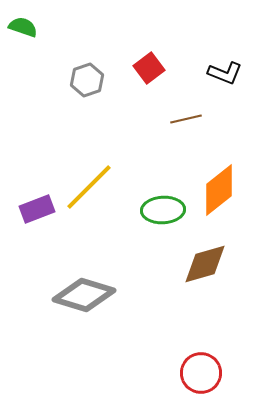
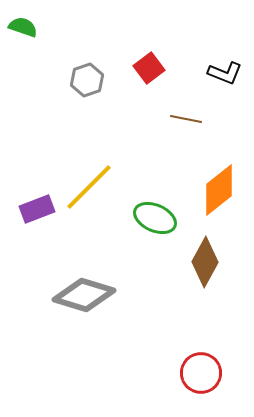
brown line: rotated 24 degrees clockwise
green ellipse: moved 8 px left, 8 px down; rotated 27 degrees clockwise
brown diamond: moved 2 px up; rotated 45 degrees counterclockwise
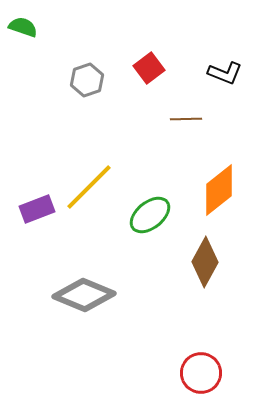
brown line: rotated 12 degrees counterclockwise
green ellipse: moved 5 px left, 3 px up; rotated 63 degrees counterclockwise
gray diamond: rotated 6 degrees clockwise
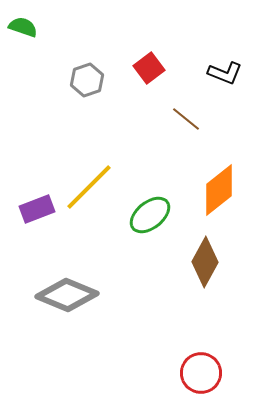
brown line: rotated 40 degrees clockwise
gray diamond: moved 17 px left
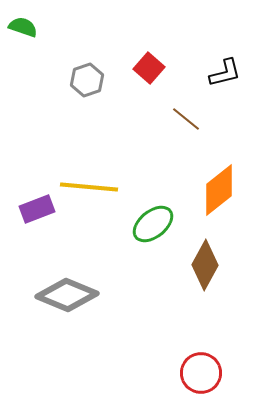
red square: rotated 12 degrees counterclockwise
black L-shape: rotated 36 degrees counterclockwise
yellow line: rotated 50 degrees clockwise
green ellipse: moved 3 px right, 9 px down
brown diamond: moved 3 px down
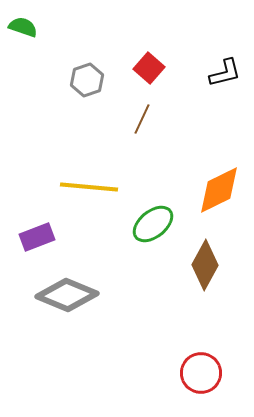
brown line: moved 44 px left; rotated 76 degrees clockwise
orange diamond: rotated 12 degrees clockwise
purple rectangle: moved 28 px down
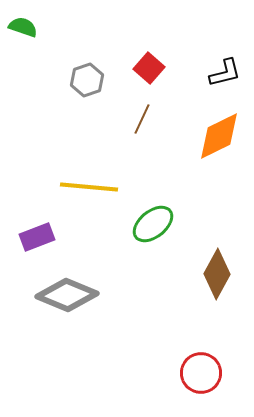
orange diamond: moved 54 px up
brown diamond: moved 12 px right, 9 px down
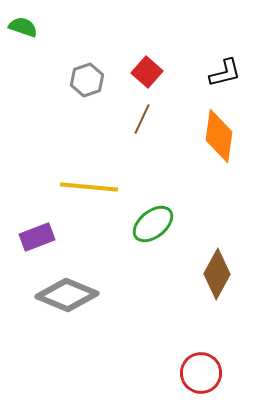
red square: moved 2 px left, 4 px down
orange diamond: rotated 56 degrees counterclockwise
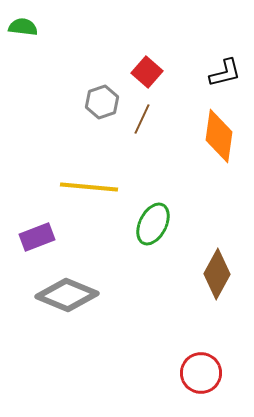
green semicircle: rotated 12 degrees counterclockwise
gray hexagon: moved 15 px right, 22 px down
green ellipse: rotated 24 degrees counterclockwise
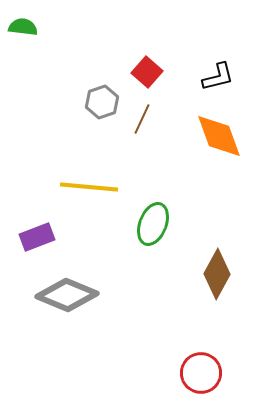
black L-shape: moved 7 px left, 4 px down
orange diamond: rotated 28 degrees counterclockwise
green ellipse: rotated 6 degrees counterclockwise
